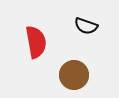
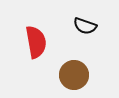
black semicircle: moved 1 px left
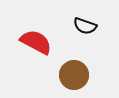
red semicircle: rotated 52 degrees counterclockwise
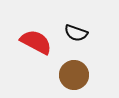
black semicircle: moved 9 px left, 7 px down
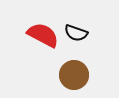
red semicircle: moved 7 px right, 7 px up
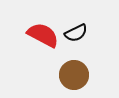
black semicircle: rotated 45 degrees counterclockwise
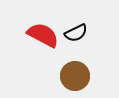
brown circle: moved 1 px right, 1 px down
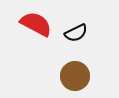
red semicircle: moved 7 px left, 11 px up
